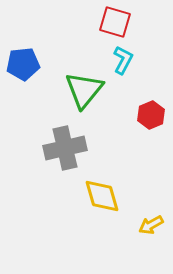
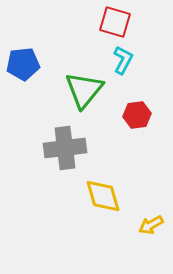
red hexagon: moved 14 px left; rotated 16 degrees clockwise
gray cross: rotated 6 degrees clockwise
yellow diamond: moved 1 px right
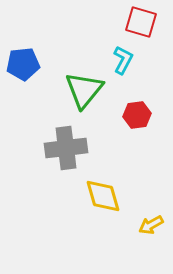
red square: moved 26 px right
gray cross: moved 1 px right
